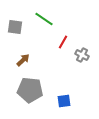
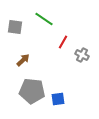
gray pentagon: moved 2 px right, 1 px down
blue square: moved 6 px left, 2 px up
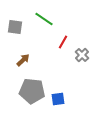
gray cross: rotated 16 degrees clockwise
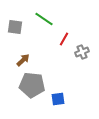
red line: moved 1 px right, 3 px up
gray cross: moved 3 px up; rotated 24 degrees clockwise
gray pentagon: moved 6 px up
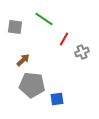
blue square: moved 1 px left
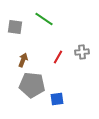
red line: moved 6 px left, 18 px down
gray cross: rotated 16 degrees clockwise
brown arrow: rotated 24 degrees counterclockwise
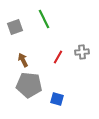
green line: rotated 30 degrees clockwise
gray square: rotated 28 degrees counterclockwise
brown arrow: rotated 48 degrees counterclockwise
gray pentagon: moved 3 px left
blue square: rotated 24 degrees clockwise
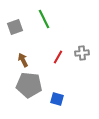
gray cross: moved 1 px down
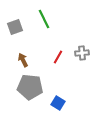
gray pentagon: moved 1 px right, 2 px down
blue square: moved 1 px right, 4 px down; rotated 16 degrees clockwise
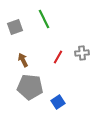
blue square: moved 1 px up; rotated 24 degrees clockwise
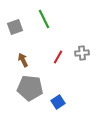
gray pentagon: moved 1 px down
